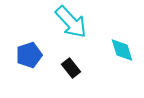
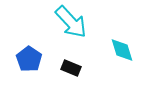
blue pentagon: moved 4 px down; rotated 20 degrees counterclockwise
black rectangle: rotated 30 degrees counterclockwise
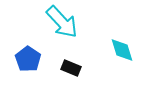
cyan arrow: moved 9 px left
blue pentagon: moved 1 px left
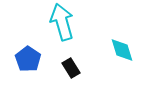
cyan arrow: rotated 153 degrees counterclockwise
black rectangle: rotated 36 degrees clockwise
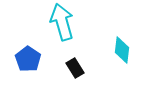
cyan diamond: rotated 24 degrees clockwise
black rectangle: moved 4 px right
